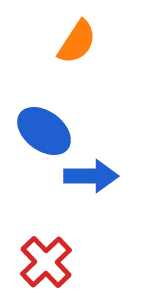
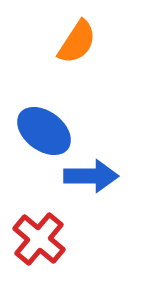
red cross: moved 7 px left, 23 px up; rotated 6 degrees counterclockwise
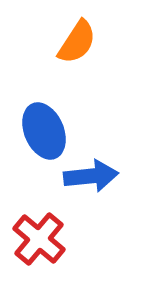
blue ellipse: rotated 30 degrees clockwise
blue arrow: rotated 6 degrees counterclockwise
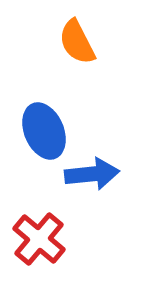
orange semicircle: rotated 120 degrees clockwise
blue arrow: moved 1 px right, 2 px up
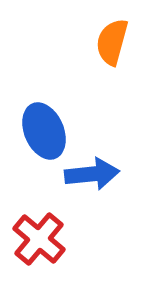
orange semicircle: moved 35 px right; rotated 42 degrees clockwise
